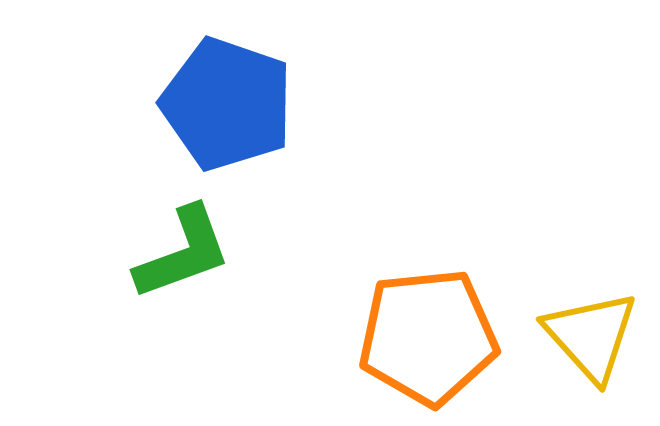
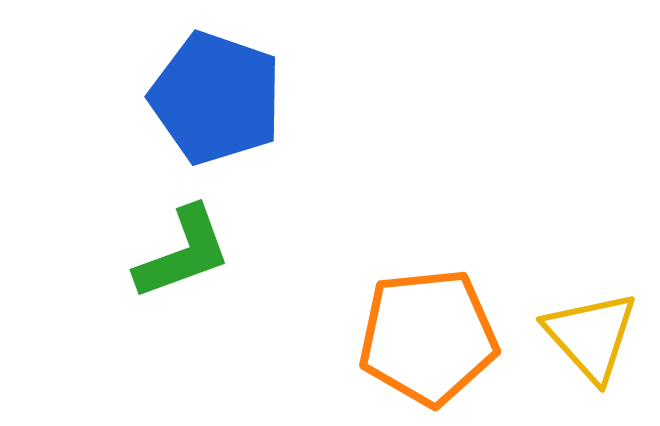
blue pentagon: moved 11 px left, 6 px up
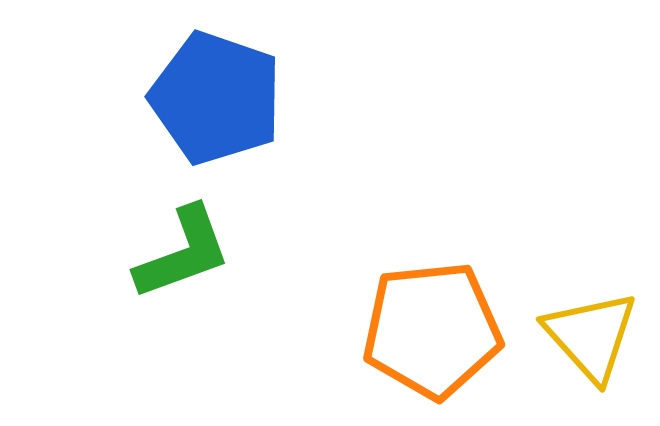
orange pentagon: moved 4 px right, 7 px up
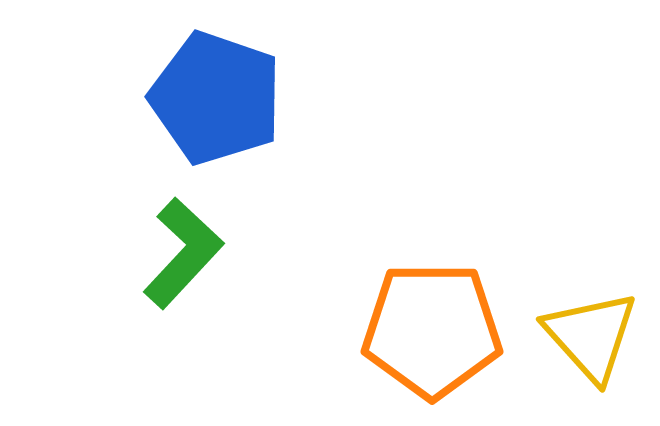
green L-shape: rotated 27 degrees counterclockwise
orange pentagon: rotated 6 degrees clockwise
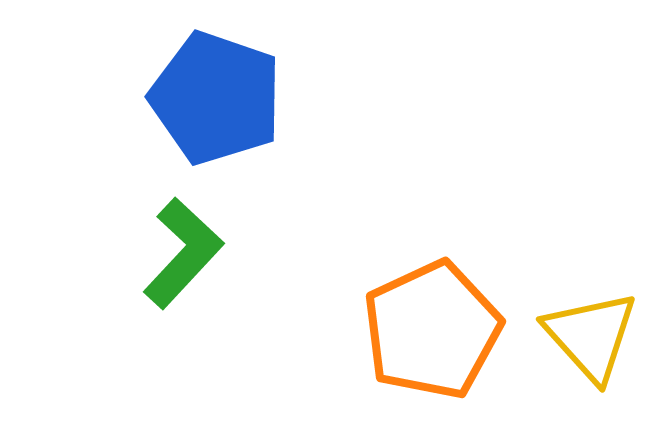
orange pentagon: rotated 25 degrees counterclockwise
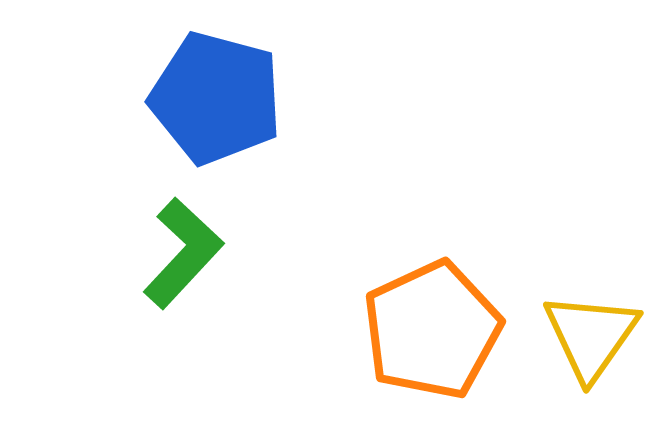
blue pentagon: rotated 4 degrees counterclockwise
yellow triangle: rotated 17 degrees clockwise
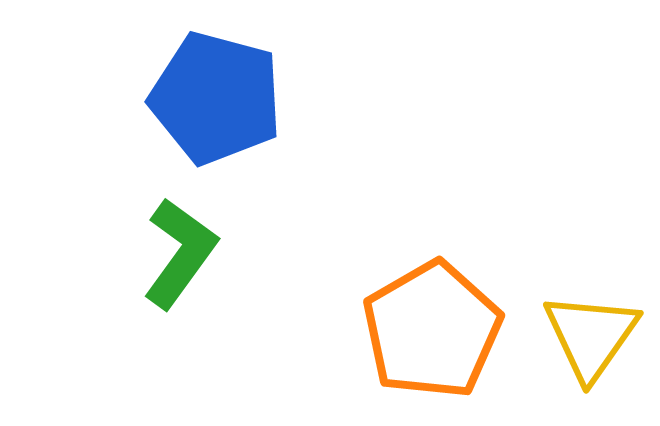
green L-shape: moved 3 px left; rotated 7 degrees counterclockwise
orange pentagon: rotated 5 degrees counterclockwise
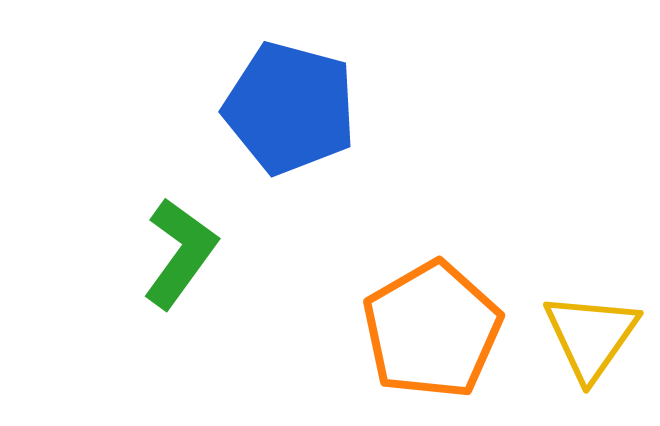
blue pentagon: moved 74 px right, 10 px down
